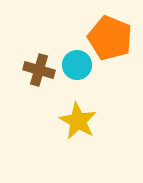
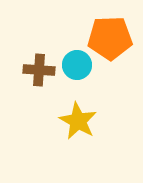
orange pentagon: rotated 24 degrees counterclockwise
brown cross: rotated 12 degrees counterclockwise
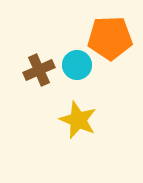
brown cross: rotated 28 degrees counterclockwise
yellow star: moved 1 px up; rotated 6 degrees counterclockwise
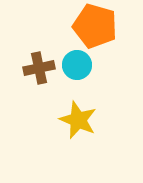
orange pentagon: moved 15 px left, 12 px up; rotated 18 degrees clockwise
brown cross: moved 2 px up; rotated 12 degrees clockwise
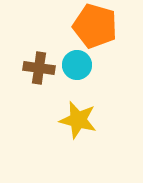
brown cross: rotated 20 degrees clockwise
yellow star: rotated 9 degrees counterclockwise
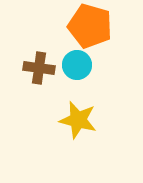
orange pentagon: moved 5 px left
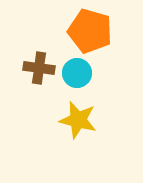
orange pentagon: moved 5 px down
cyan circle: moved 8 px down
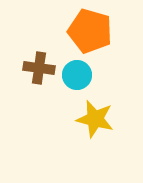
cyan circle: moved 2 px down
yellow star: moved 17 px right, 1 px up
